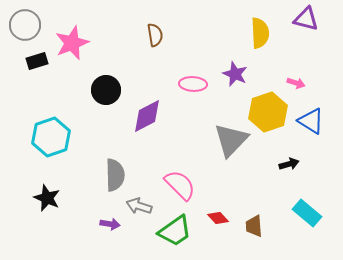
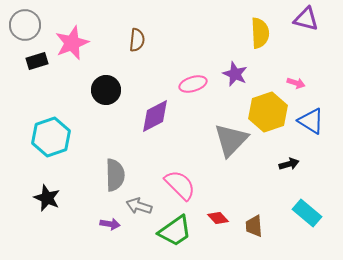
brown semicircle: moved 18 px left, 5 px down; rotated 15 degrees clockwise
pink ellipse: rotated 20 degrees counterclockwise
purple diamond: moved 8 px right
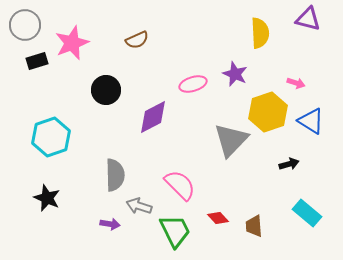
purple triangle: moved 2 px right
brown semicircle: rotated 60 degrees clockwise
purple diamond: moved 2 px left, 1 px down
green trapezoid: rotated 81 degrees counterclockwise
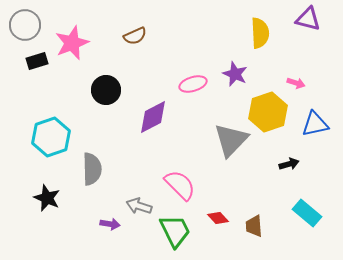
brown semicircle: moved 2 px left, 4 px up
blue triangle: moved 4 px right, 3 px down; rotated 44 degrees counterclockwise
gray semicircle: moved 23 px left, 6 px up
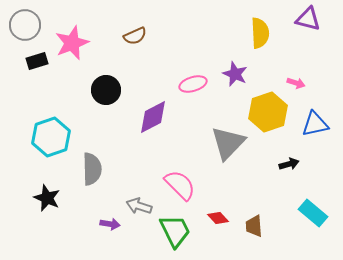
gray triangle: moved 3 px left, 3 px down
cyan rectangle: moved 6 px right
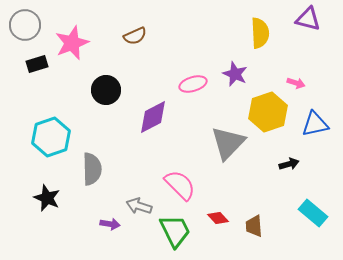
black rectangle: moved 3 px down
